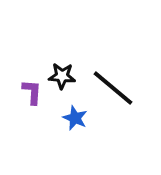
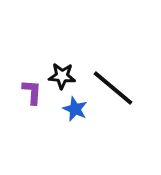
blue star: moved 9 px up
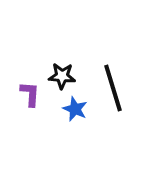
black line: rotated 33 degrees clockwise
purple L-shape: moved 2 px left, 2 px down
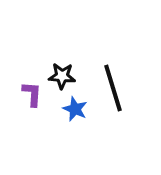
purple L-shape: moved 2 px right
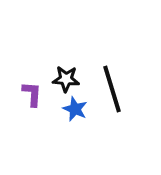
black star: moved 4 px right, 3 px down
black line: moved 1 px left, 1 px down
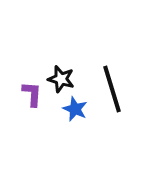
black star: moved 5 px left; rotated 12 degrees clockwise
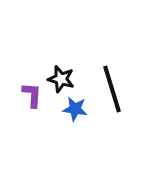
purple L-shape: moved 1 px down
blue star: rotated 15 degrees counterclockwise
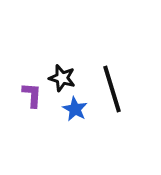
black star: moved 1 px right, 1 px up
blue star: rotated 20 degrees clockwise
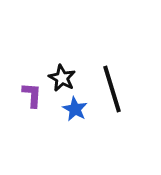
black star: rotated 12 degrees clockwise
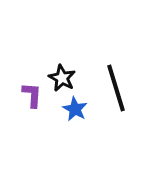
black line: moved 4 px right, 1 px up
